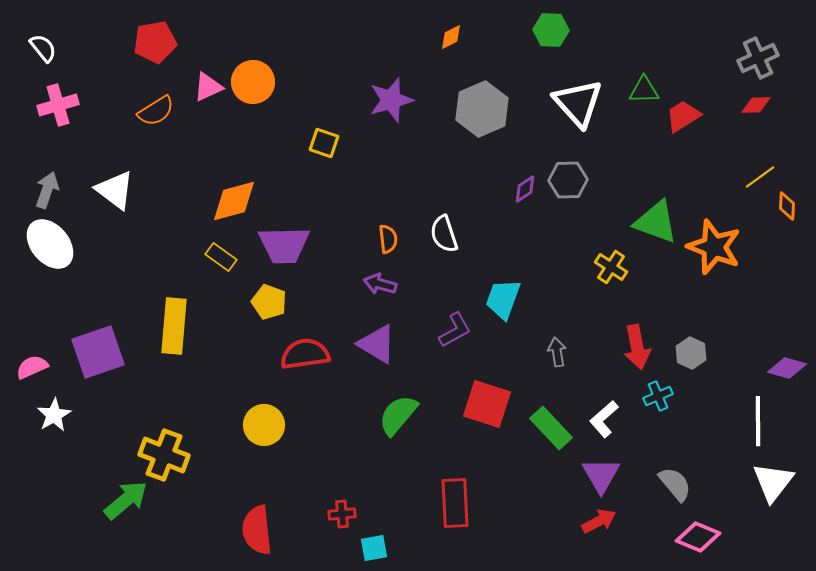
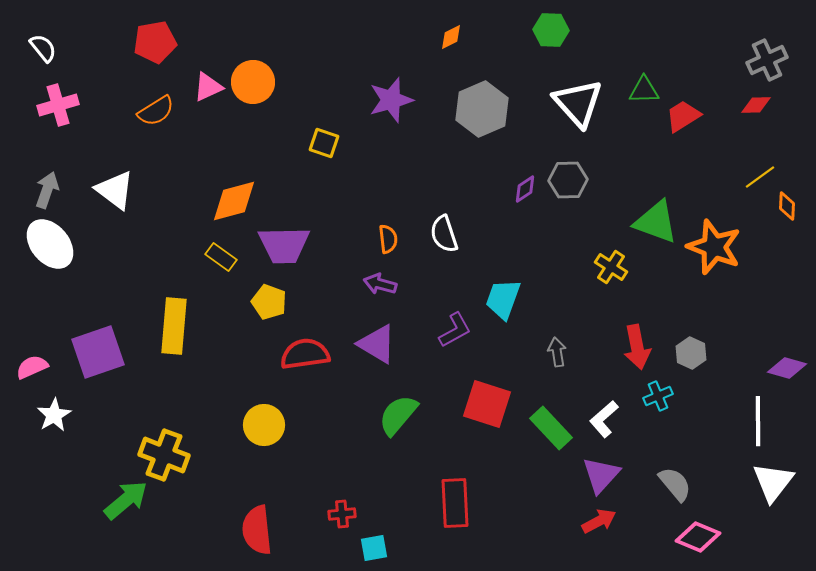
gray cross at (758, 58): moved 9 px right, 2 px down
purple triangle at (601, 475): rotated 12 degrees clockwise
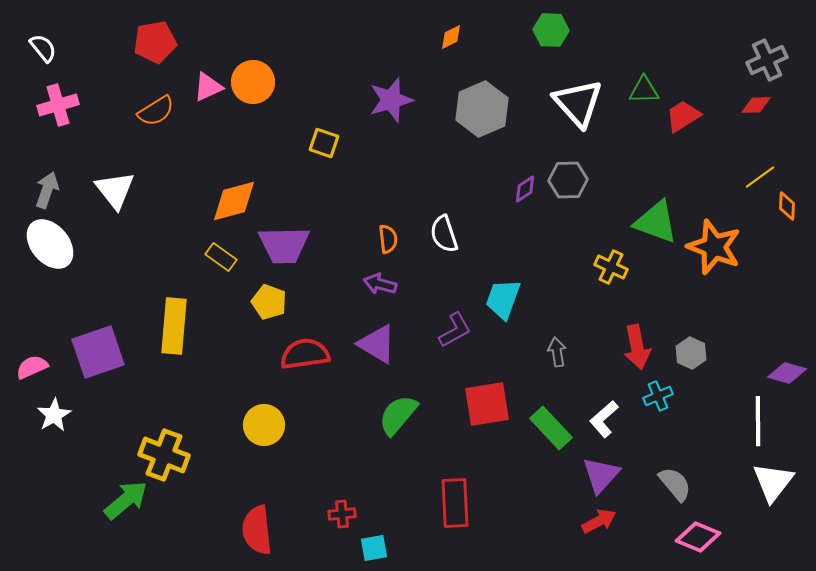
white triangle at (115, 190): rotated 15 degrees clockwise
yellow cross at (611, 267): rotated 8 degrees counterclockwise
purple diamond at (787, 368): moved 5 px down
red square at (487, 404): rotated 27 degrees counterclockwise
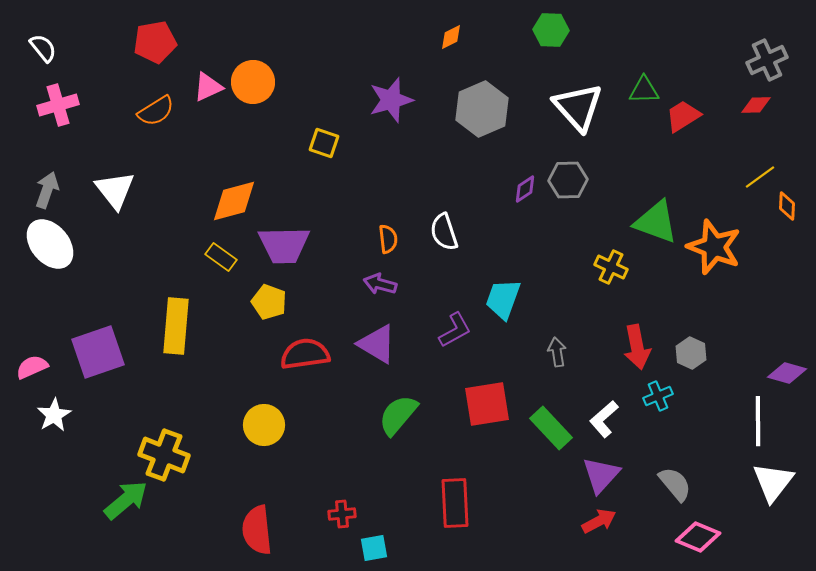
white triangle at (578, 103): moved 4 px down
white semicircle at (444, 234): moved 2 px up
yellow rectangle at (174, 326): moved 2 px right
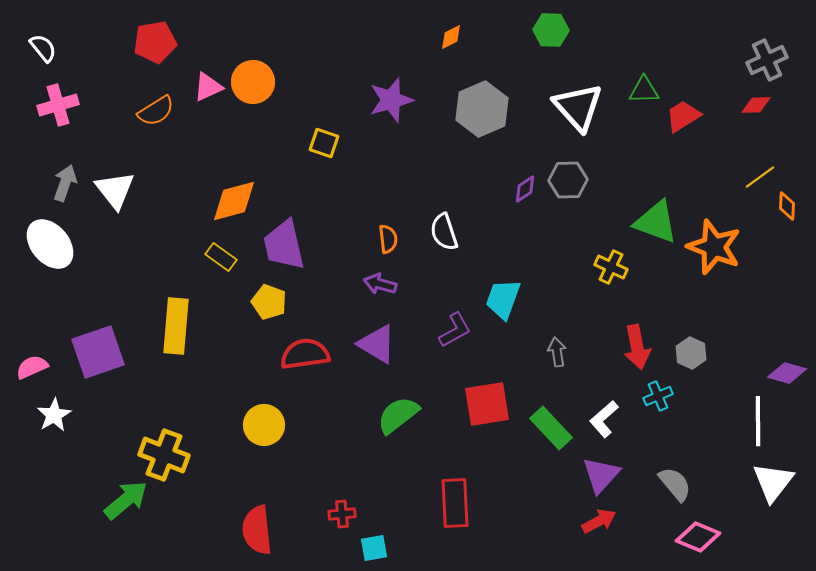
gray arrow at (47, 190): moved 18 px right, 7 px up
purple trapezoid at (284, 245): rotated 78 degrees clockwise
green semicircle at (398, 415): rotated 12 degrees clockwise
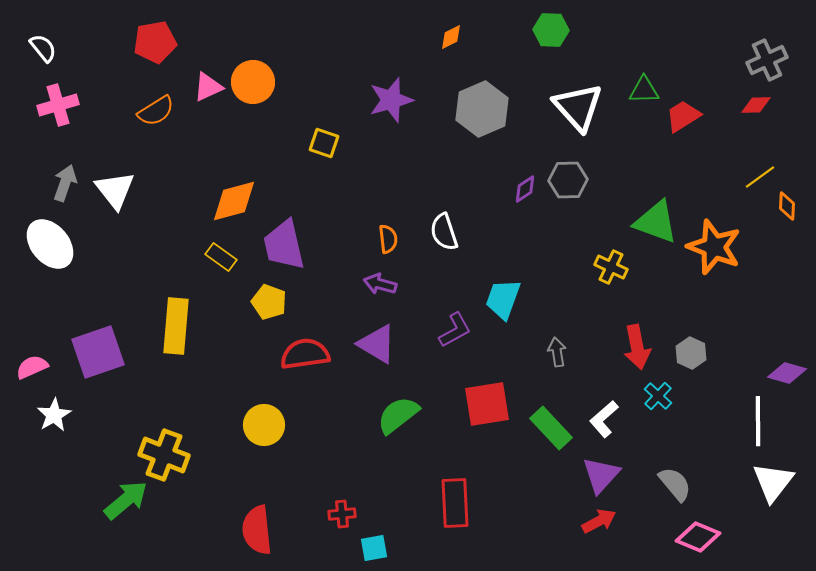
cyan cross at (658, 396): rotated 24 degrees counterclockwise
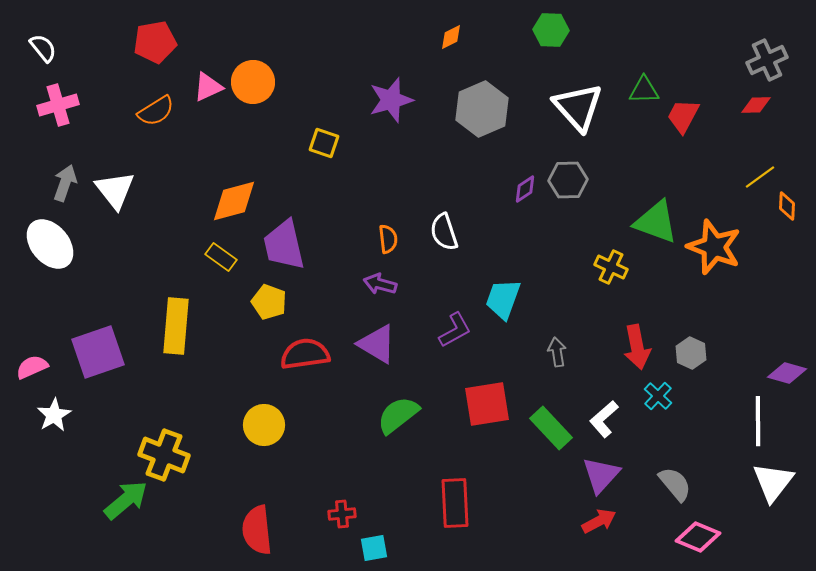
red trapezoid at (683, 116): rotated 30 degrees counterclockwise
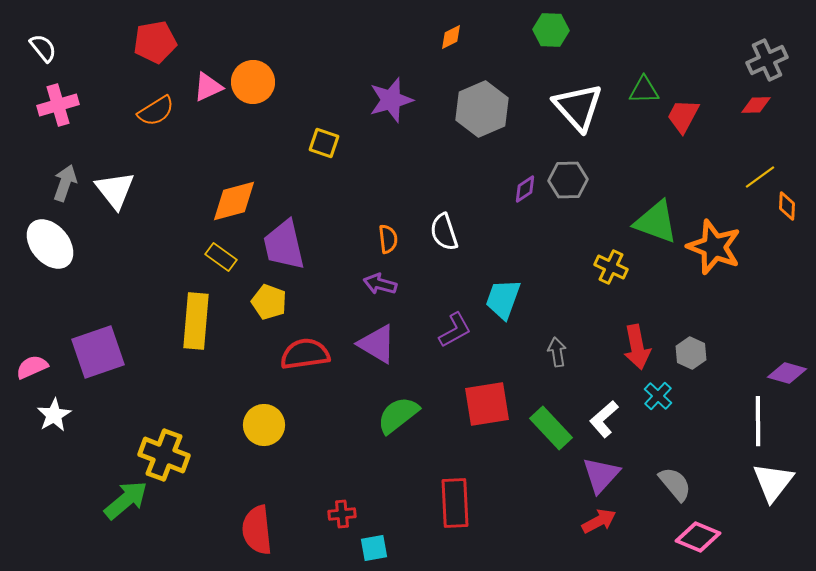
yellow rectangle at (176, 326): moved 20 px right, 5 px up
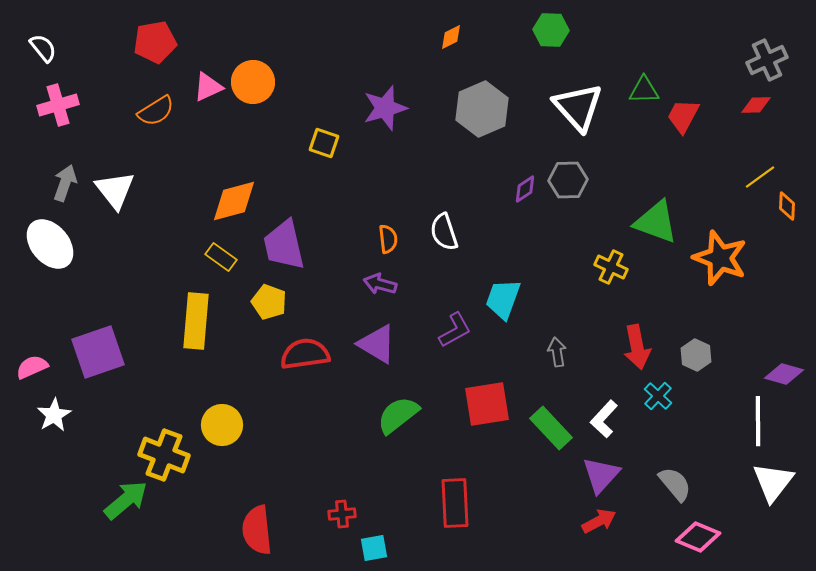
purple star at (391, 100): moved 6 px left, 8 px down
orange star at (714, 247): moved 6 px right, 11 px down
gray hexagon at (691, 353): moved 5 px right, 2 px down
purple diamond at (787, 373): moved 3 px left, 1 px down
white L-shape at (604, 419): rotated 6 degrees counterclockwise
yellow circle at (264, 425): moved 42 px left
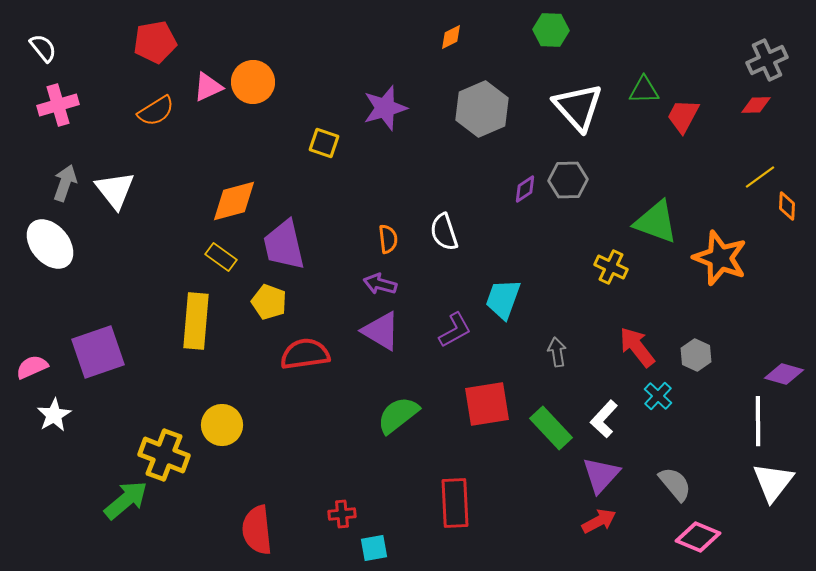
purple triangle at (377, 344): moved 4 px right, 13 px up
red arrow at (637, 347): rotated 153 degrees clockwise
